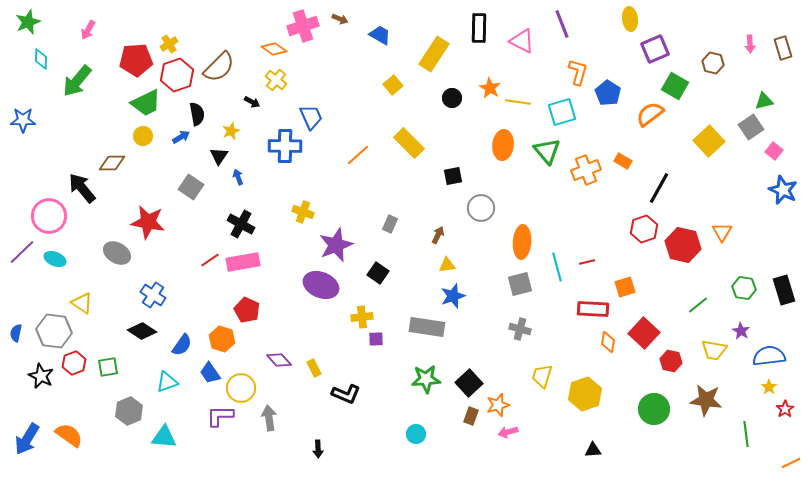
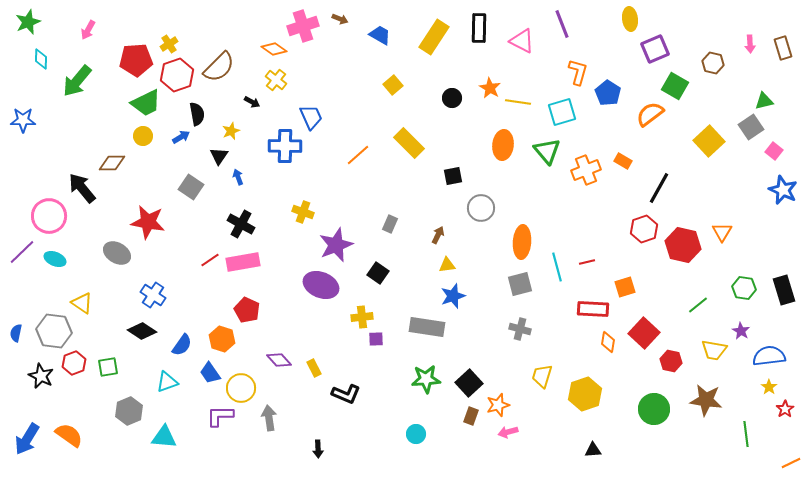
yellow rectangle at (434, 54): moved 17 px up
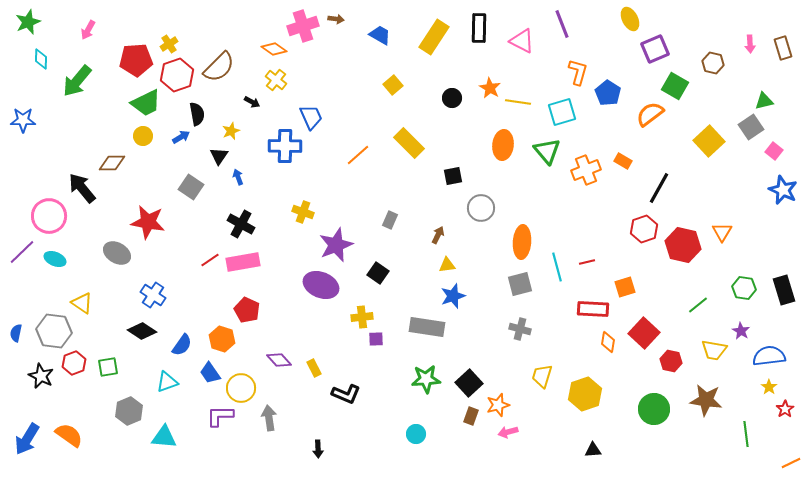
brown arrow at (340, 19): moved 4 px left; rotated 14 degrees counterclockwise
yellow ellipse at (630, 19): rotated 20 degrees counterclockwise
gray rectangle at (390, 224): moved 4 px up
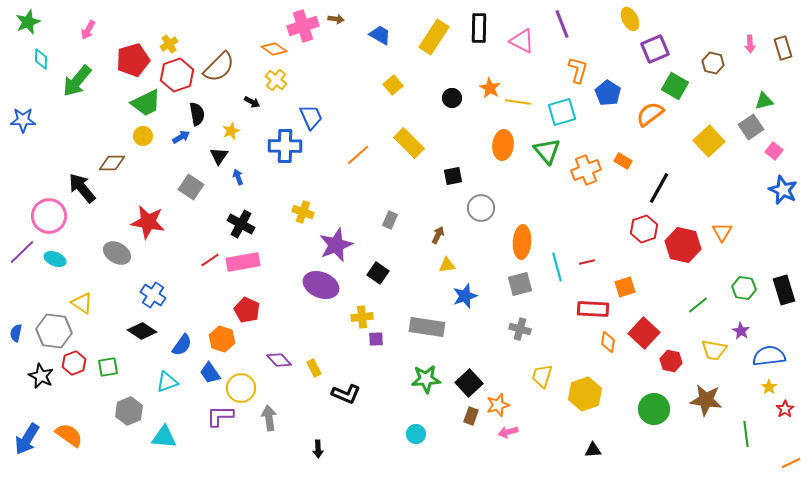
red pentagon at (136, 60): moved 3 px left; rotated 12 degrees counterclockwise
orange L-shape at (578, 72): moved 2 px up
blue star at (453, 296): moved 12 px right
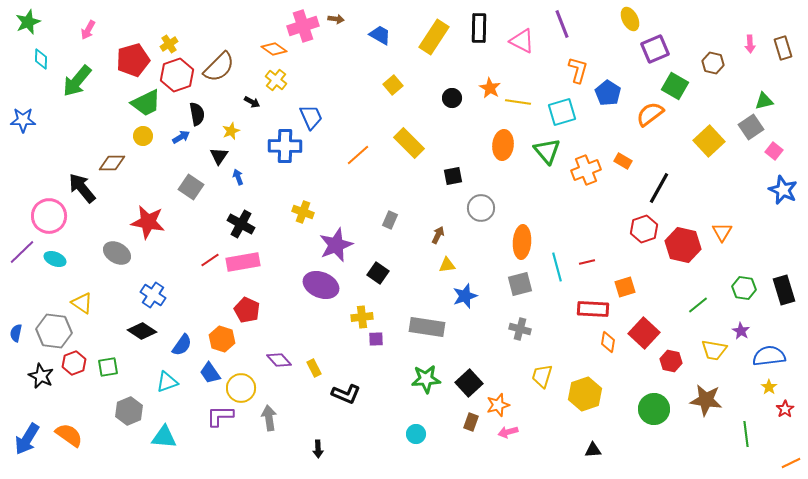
brown rectangle at (471, 416): moved 6 px down
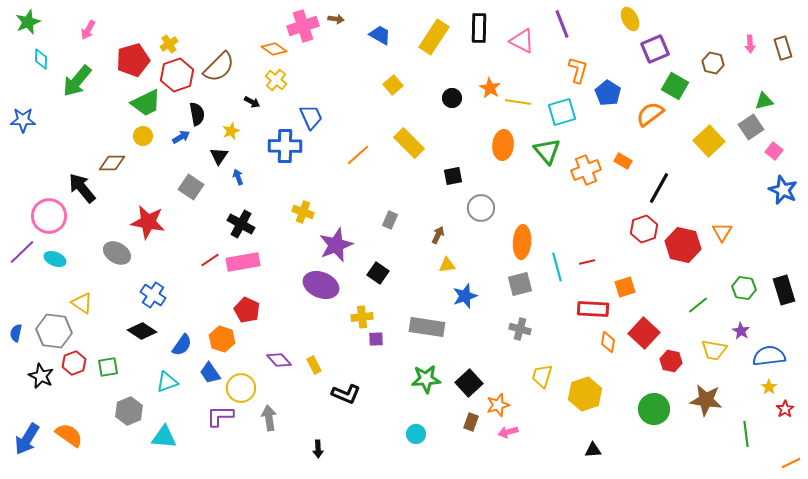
yellow rectangle at (314, 368): moved 3 px up
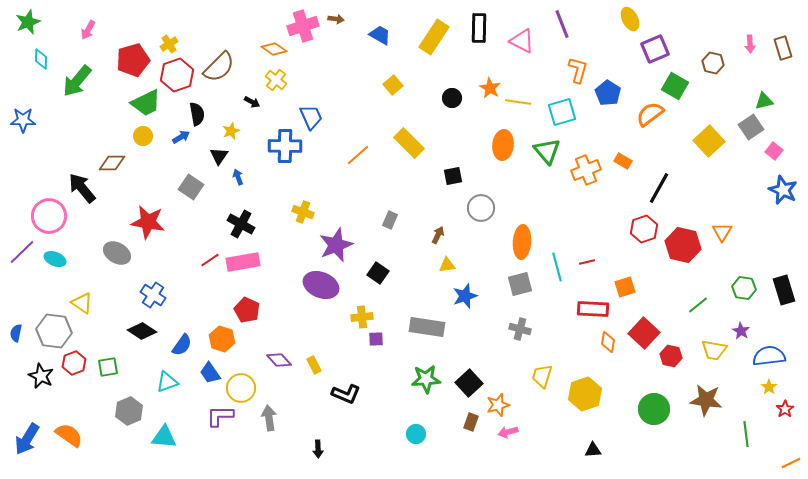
red hexagon at (671, 361): moved 5 px up
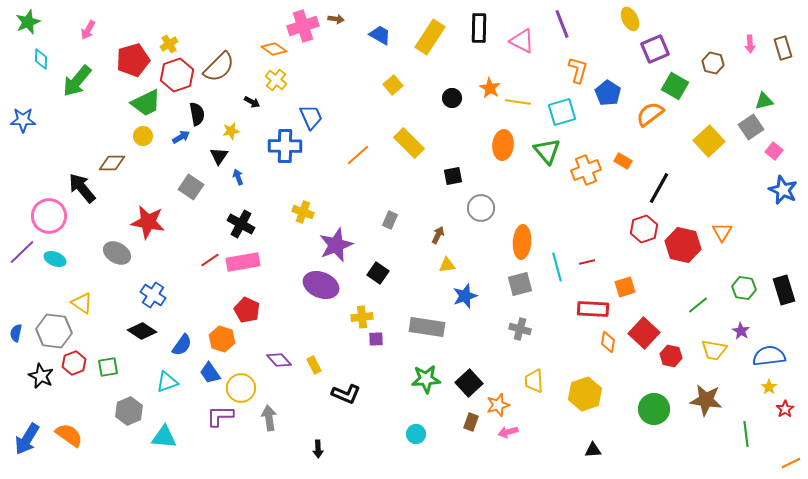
yellow rectangle at (434, 37): moved 4 px left
yellow star at (231, 131): rotated 12 degrees clockwise
yellow trapezoid at (542, 376): moved 8 px left, 5 px down; rotated 20 degrees counterclockwise
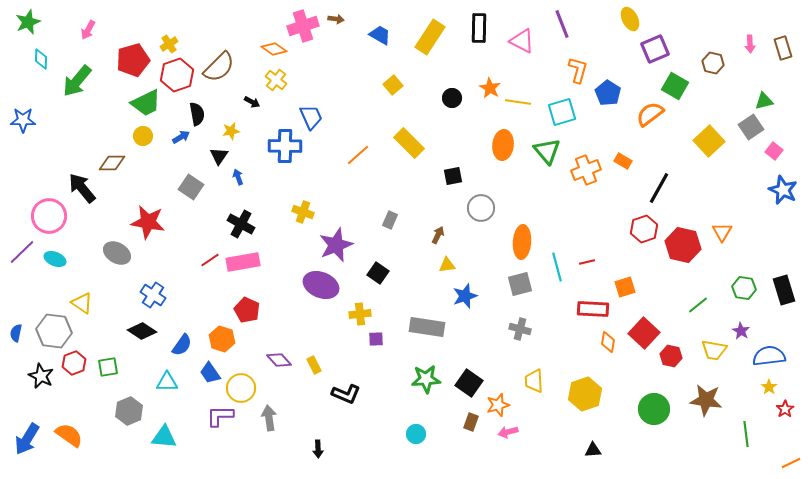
yellow cross at (362, 317): moved 2 px left, 3 px up
cyan triangle at (167, 382): rotated 20 degrees clockwise
black square at (469, 383): rotated 12 degrees counterclockwise
